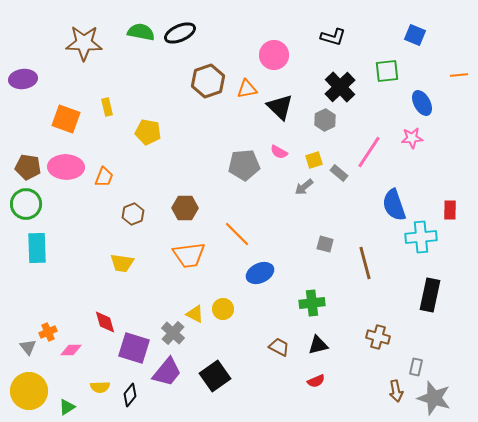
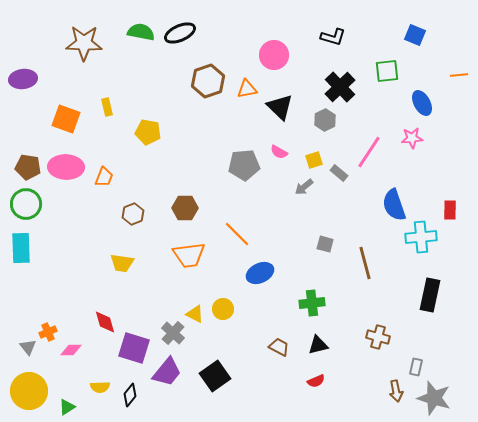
cyan rectangle at (37, 248): moved 16 px left
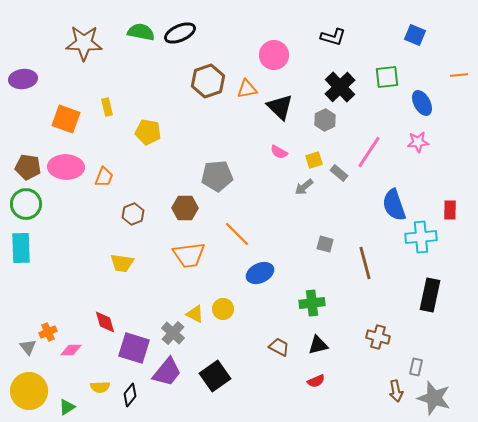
green square at (387, 71): moved 6 px down
pink star at (412, 138): moved 6 px right, 4 px down
gray pentagon at (244, 165): moved 27 px left, 11 px down
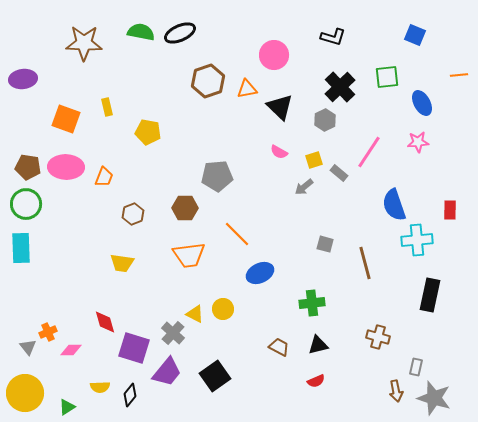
cyan cross at (421, 237): moved 4 px left, 3 px down
yellow circle at (29, 391): moved 4 px left, 2 px down
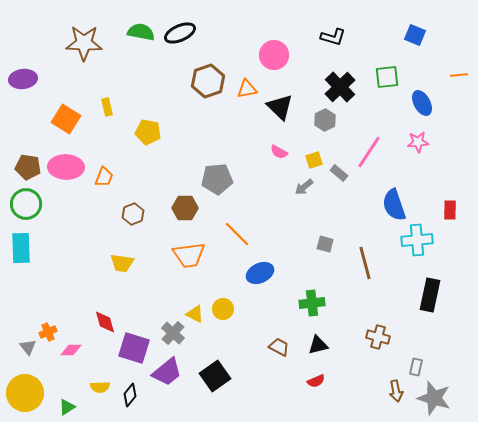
orange square at (66, 119): rotated 12 degrees clockwise
gray pentagon at (217, 176): moved 3 px down
purple trapezoid at (167, 372): rotated 12 degrees clockwise
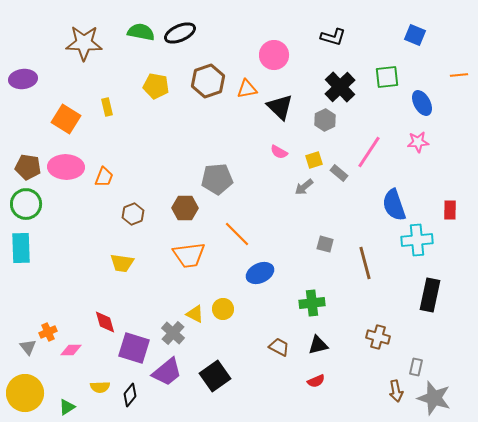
yellow pentagon at (148, 132): moved 8 px right, 46 px up
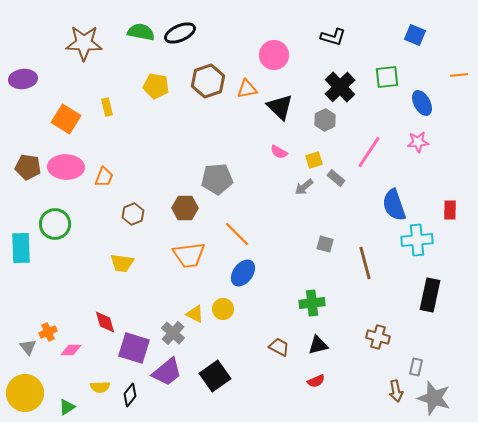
gray rectangle at (339, 173): moved 3 px left, 5 px down
green circle at (26, 204): moved 29 px right, 20 px down
blue ellipse at (260, 273): moved 17 px left; rotated 28 degrees counterclockwise
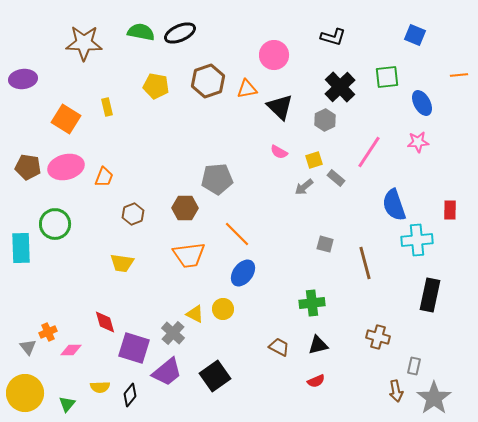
pink ellipse at (66, 167): rotated 16 degrees counterclockwise
gray rectangle at (416, 367): moved 2 px left, 1 px up
gray star at (434, 398): rotated 20 degrees clockwise
green triangle at (67, 407): moved 3 px up; rotated 18 degrees counterclockwise
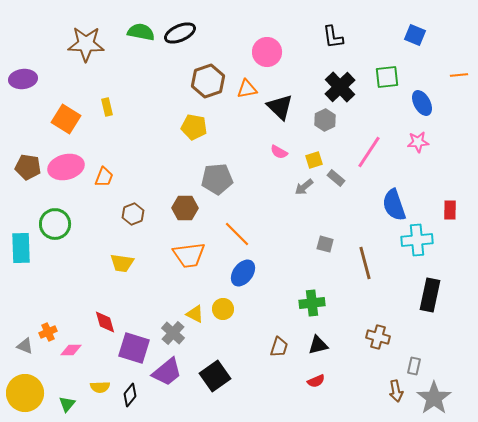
black L-shape at (333, 37): rotated 65 degrees clockwise
brown star at (84, 43): moved 2 px right, 1 px down
pink circle at (274, 55): moved 7 px left, 3 px up
yellow pentagon at (156, 86): moved 38 px right, 41 px down
gray triangle at (28, 347): moved 3 px left, 1 px up; rotated 30 degrees counterclockwise
brown trapezoid at (279, 347): rotated 80 degrees clockwise
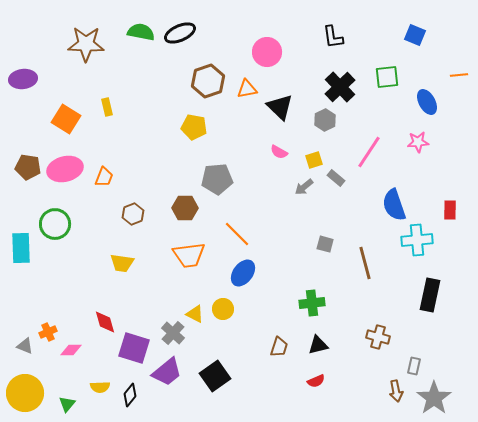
blue ellipse at (422, 103): moved 5 px right, 1 px up
pink ellipse at (66, 167): moved 1 px left, 2 px down
